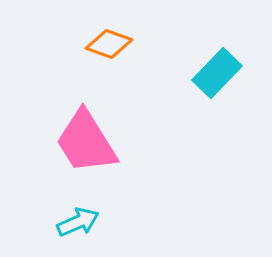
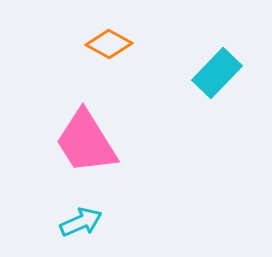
orange diamond: rotated 9 degrees clockwise
cyan arrow: moved 3 px right
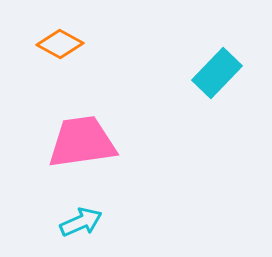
orange diamond: moved 49 px left
pink trapezoid: moved 4 px left; rotated 114 degrees clockwise
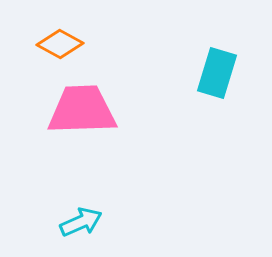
cyan rectangle: rotated 27 degrees counterclockwise
pink trapezoid: moved 32 px up; rotated 6 degrees clockwise
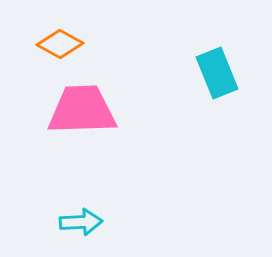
cyan rectangle: rotated 39 degrees counterclockwise
cyan arrow: rotated 21 degrees clockwise
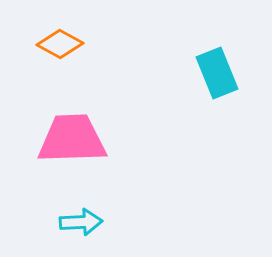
pink trapezoid: moved 10 px left, 29 px down
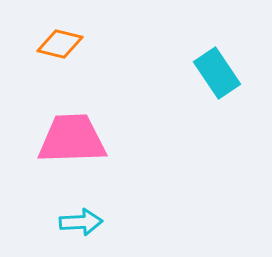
orange diamond: rotated 15 degrees counterclockwise
cyan rectangle: rotated 12 degrees counterclockwise
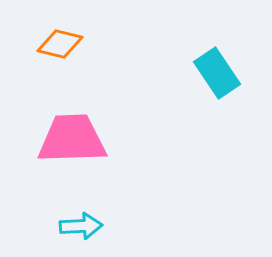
cyan arrow: moved 4 px down
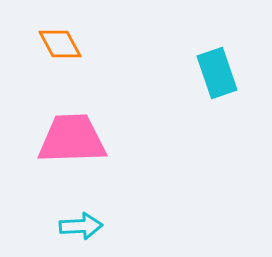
orange diamond: rotated 48 degrees clockwise
cyan rectangle: rotated 15 degrees clockwise
